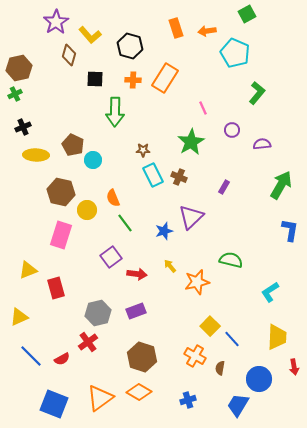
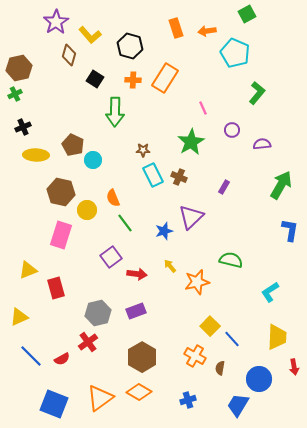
black square at (95, 79): rotated 30 degrees clockwise
brown hexagon at (142, 357): rotated 12 degrees clockwise
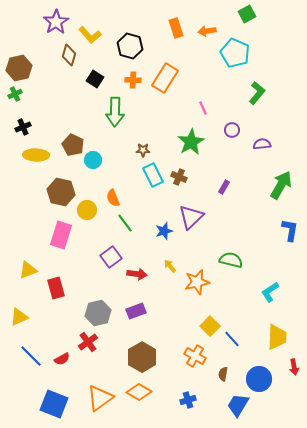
brown semicircle at (220, 368): moved 3 px right, 6 px down
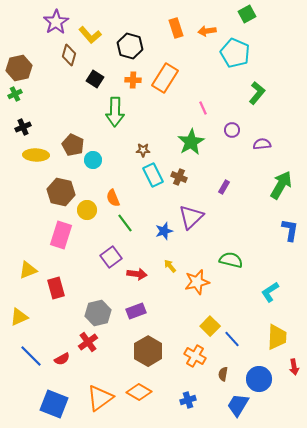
brown hexagon at (142, 357): moved 6 px right, 6 px up
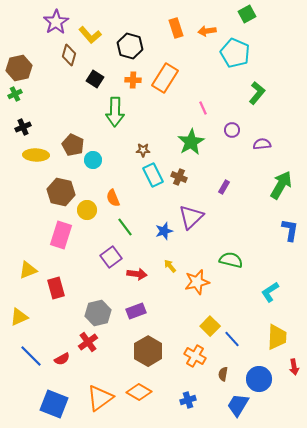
green line at (125, 223): moved 4 px down
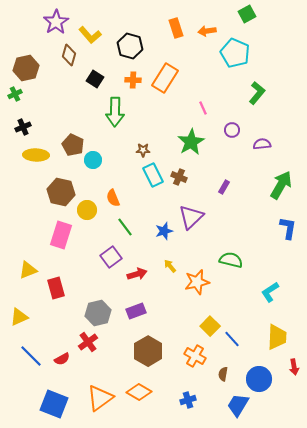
brown hexagon at (19, 68): moved 7 px right
blue L-shape at (290, 230): moved 2 px left, 2 px up
red arrow at (137, 274): rotated 24 degrees counterclockwise
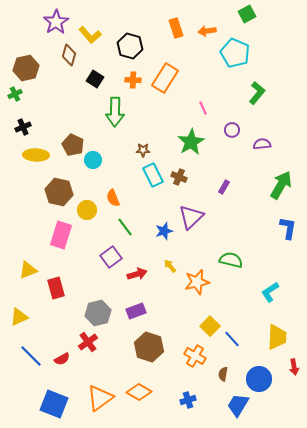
brown hexagon at (61, 192): moved 2 px left
brown hexagon at (148, 351): moved 1 px right, 4 px up; rotated 12 degrees counterclockwise
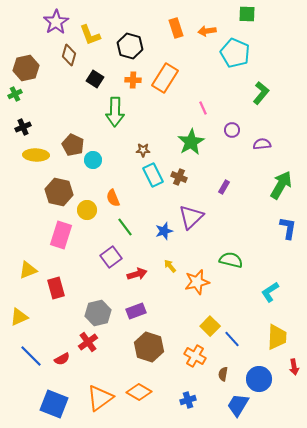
green square at (247, 14): rotated 30 degrees clockwise
yellow L-shape at (90, 35): rotated 20 degrees clockwise
green L-shape at (257, 93): moved 4 px right
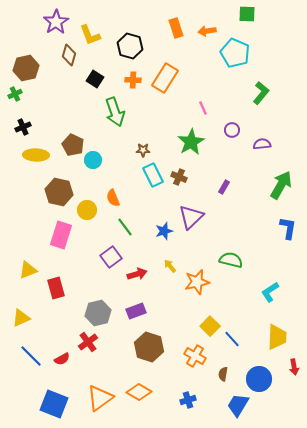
green arrow at (115, 112): rotated 20 degrees counterclockwise
yellow triangle at (19, 317): moved 2 px right, 1 px down
